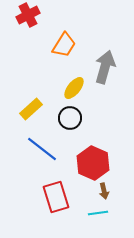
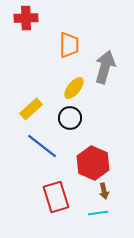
red cross: moved 2 px left, 3 px down; rotated 25 degrees clockwise
orange trapezoid: moved 5 px right; rotated 32 degrees counterclockwise
blue line: moved 3 px up
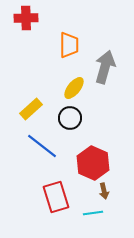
cyan line: moved 5 px left
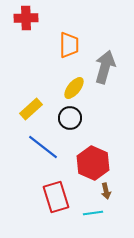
blue line: moved 1 px right, 1 px down
brown arrow: moved 2 px right
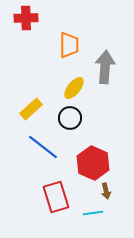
gray arrow: rotated 12 degrees counterclockwise
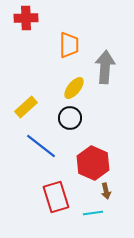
yellow rectangle: moved 5 px left, 2 px up
blue line: moved 2 px left, 1 px up
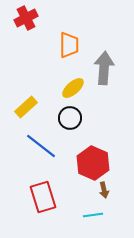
red cross: rotated 25 degrees counterclockwise
gray arrow: moved 1 px left, 1 px down
yellow ellipse: moved 1 px left; rotated 10 degrees clockwise
brown arrow: moved 2 px left, 1 px up
red rectangle: moved 13 px left
cyan line: moved 2 px down
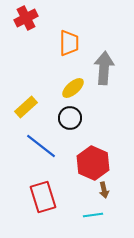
orange trapezoid: moved 2 px up
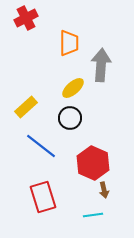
gray arrow: moved 3 px left, 3 px up
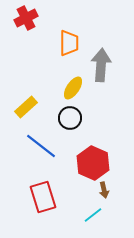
yellow ellipse: rotated 15 degrees counterclockwise
cyan line: rotated 30 degrees counterclockwise
